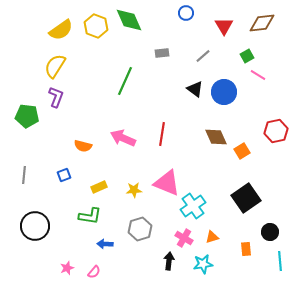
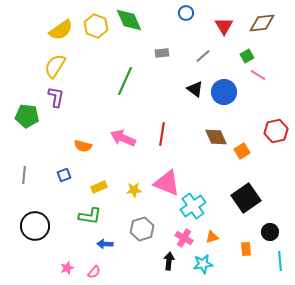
purple L-shape at (56, 97): rotated 10 degrees counterclockwise
gray hexagon at (140, 229): moved 2 px right
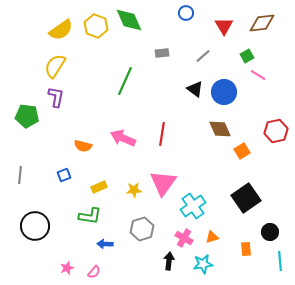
brown diamond at (216, 137): moved 4 px right, 8 px up
gray line at (24, 175): moved 4 px left
pink triangle at (167, 183): moved 4 px left; rotated 44 degrees clockwise
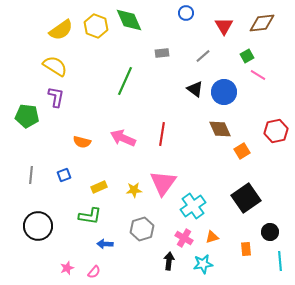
yellow semicircle at (55, 66): rotated 90 degrees clockwise
orange semicircle at (83, 146): moved 1 px left, 4 px up
gray line at (20, 175): moved 11 px right
black circle at (35, 226): moved 3 px right
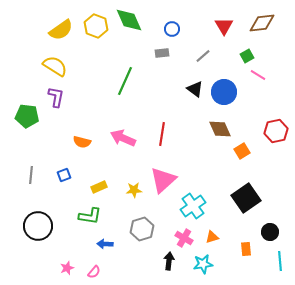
blue circle at (186, 13): moved 14 px left, 16 px down
pink triangle at (163, 183): moved 3 px up; rotated 12 degrees clockwise
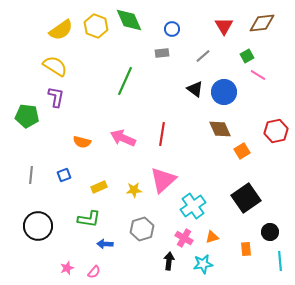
green L-shape at (90, 216): moved 1 px left, 3 px down
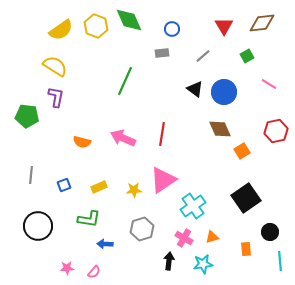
pink line at (258, 75): moved 11 px right, 9 px down
blue square at (64, 175): moved 10 px down
pink triangle at (163, 180): rotated 8 degrees clockwise
pink star at (67, 268): rotated 16 degrees clockwise
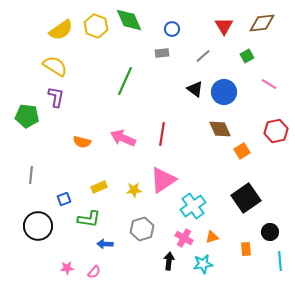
blue square at (64, 185): moved 14 px down
